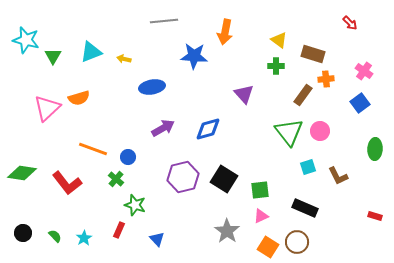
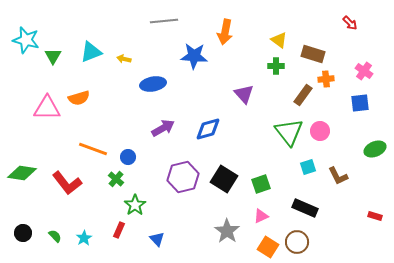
blue ellipse at (152, 87): moved 1 px right, 3 px up
blue square at (360, 103): rotated 30 degrees clockwise
pink triangle at (47, 108): rotated 44 degrees clockwise
green ellipse at (375, 149): rotated 65 degrees clockwise
green square at (260, 190): moved 1 px right, 6 px up; rotated 12 degrees counterclockwise
green star at (135, 205): rotated 20 degrees clockwise
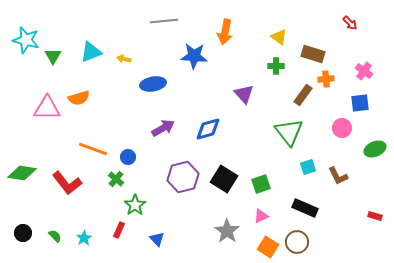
yellow triangle at (279, 40): moved 3 px up
pink circle at (320, 131): moved 22 px right, 3 px up
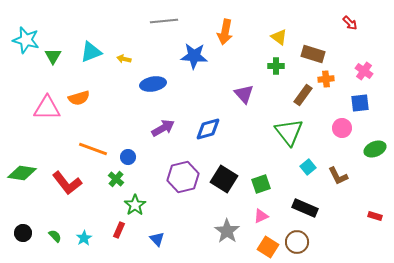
cyan square at (308, 167): rotated 21 degrees counterclockwise
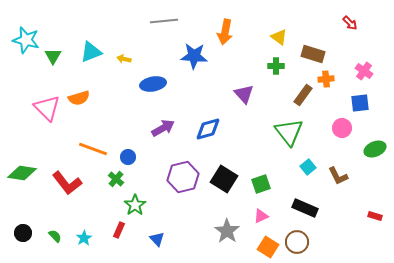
pink triangle at (47, 108): rotated 44 degrees clockwise
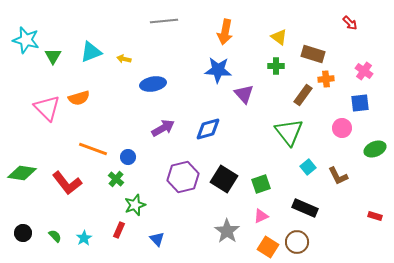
blue star at (194, 56): moved 24 px right, 14 px down
green star at (135, 205): rotated 15 degrees clockwise
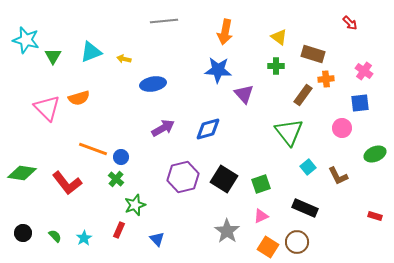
green ellipse at (375, 149): moved 5 px down
blue circle at (128, 157): moved 7 px left
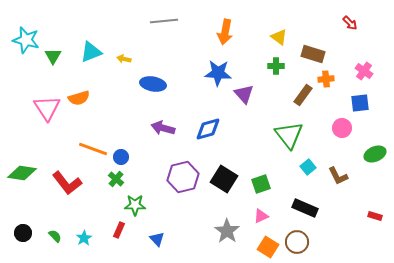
blue star at (218, 70): moved 3 px down
blue ellipse at (153, 84): rotated 20 degrees clockwise
pink triangle at (47, 108): rotated 12 degrees clockwise
purple arrow at (163, 128): rotated 135 degrees counterclockwise
green triangle at (289, 132): moved 3 px down
green star at (135, 205): rotated 20 degrees clockwise
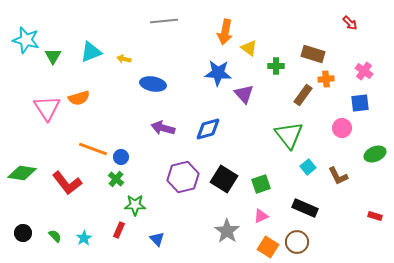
yellow triangle at (279, 37): moved 30 px left, 11 px down
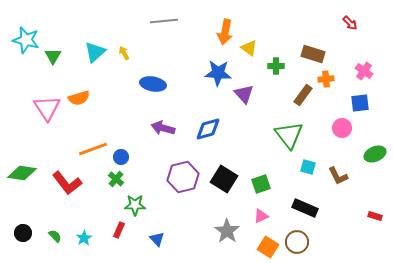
cyan triangle at (91, 52): moved 4 px right; rotated 20 degrees counterclockwise
yellow arrow at (124, 59): moved 6 px up; rotated 48 degrees clockwise
orange line at (93, 149): rotated 40 degrees counterclockwise
cyan square at (308, 167): rotated 35 degrees counterclockwise
